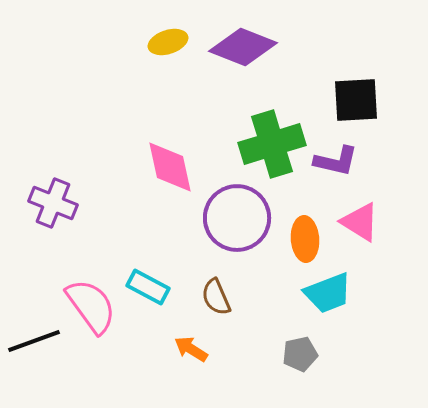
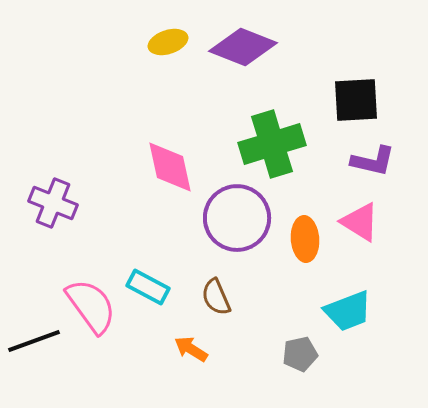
purple L-shape: moved 37 px right
cyan trapezoid: moved 20 px right, 18 px down
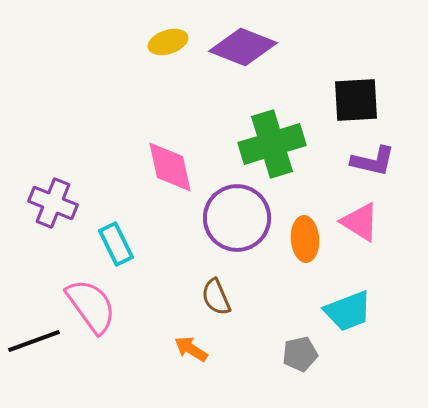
cyan rectangle: moved 32 px left, 43 px up; rotated 36 degrees clockwise
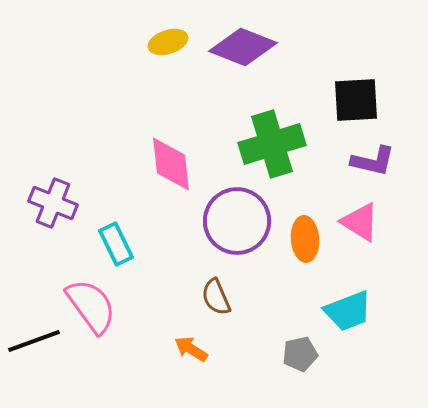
pink diamond: moved 1 px right, 3 px up; rotated 6 degrees clockwise
purple circle: moved 3 px down
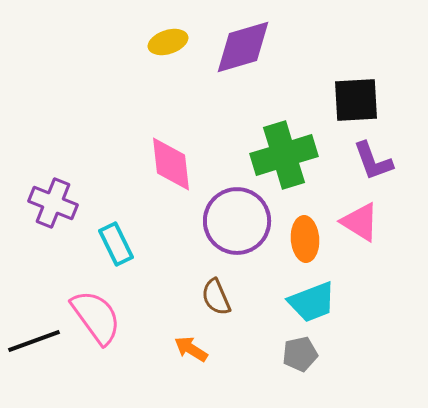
purple diamond: rotated 38 degrees counterclockwise
green cross: moved 12 px right, 11 px down
purple L-shape: rotated 57 degrees clockwise
pink semicircle: moved 5 px right, 11 px down
cyan trapezoid: moved 36 px left, 9 px up
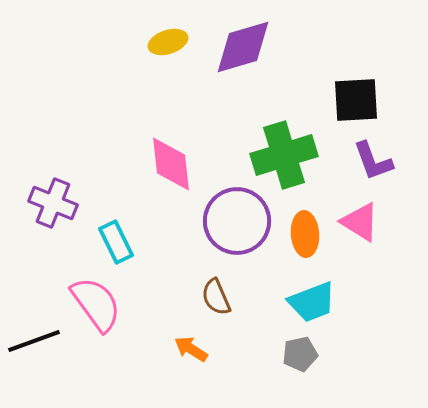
orange ellipse: moved 5 px up
cyan rectangle: moved 2 px up
pink semicircle: moved 13 px up
